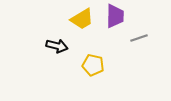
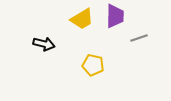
black arrow: moved 13 px left, 2 px up
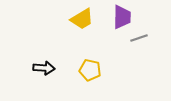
purple trapezoid: moved 7 px right, 1 px down
black arrow: moved 24 px down; rotated 10 degrees counterclockwise
yellow pentagon: moved 3 px left, 5 px down
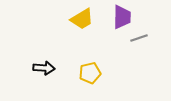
yellow pentagon: moved 3 px down; rotated 25 degrees counterclockwise
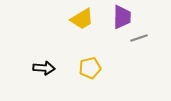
yellow pentagon: moved 5 px up
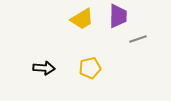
purple trapezoid: moved 4 px left, 1 px up
gray line: moved 1 px left, 1 px down
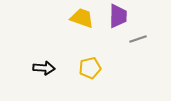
yellow trapezoid: moved 1 px up; rotated 130 degrees counterclockwise
